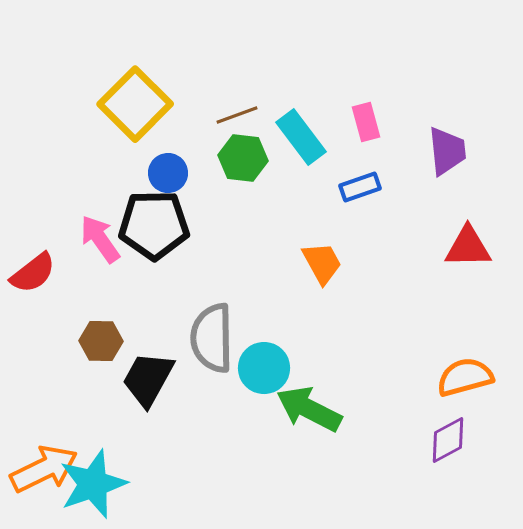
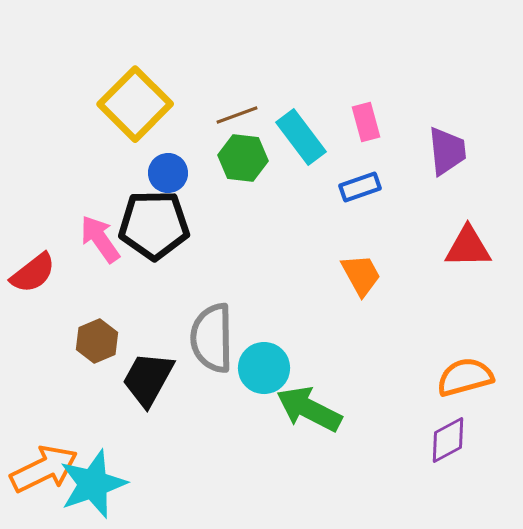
orange trapezoid: moved 39 px right, 12 px down
brown hexagon: moved 4 px left; rotated 24 degrees counterclockwise
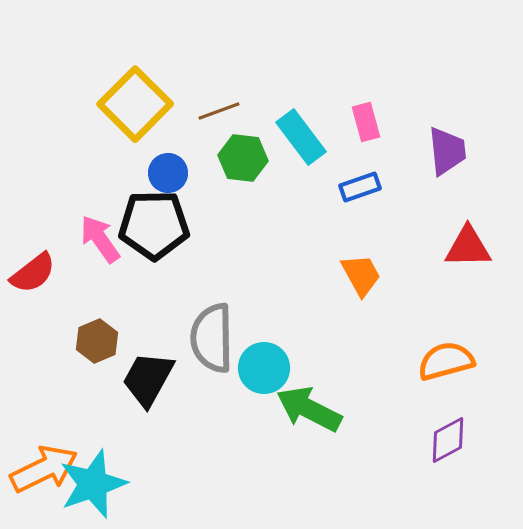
brown line: moved 18 px left, 4 px up
orange semicircle: moved 19 px left, 16 px up
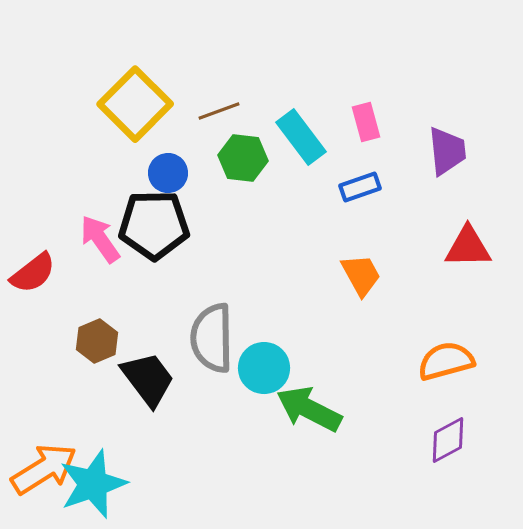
black trapezoid: rotated 114 degrees clockwise
orange arrow: rotated 6 degrees counterclockwise
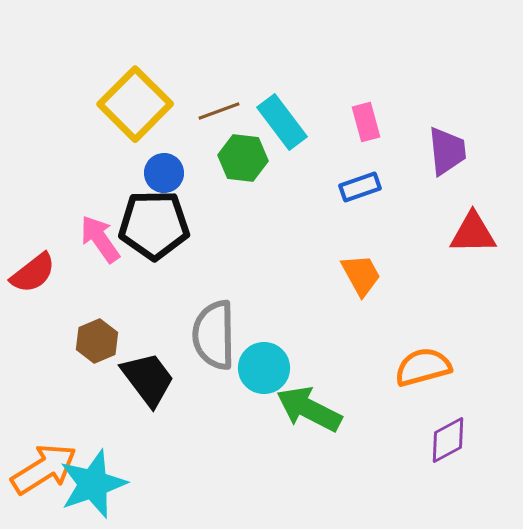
cyan rectangle: moved 19 px left, 15 px up
blue circle: moved 4 px left
red triangle: moved 5 px right, 14 px up
gray semicircle: moved 2 px right, 3 px up
orange semicircle: moved 23 px left, 6 px down
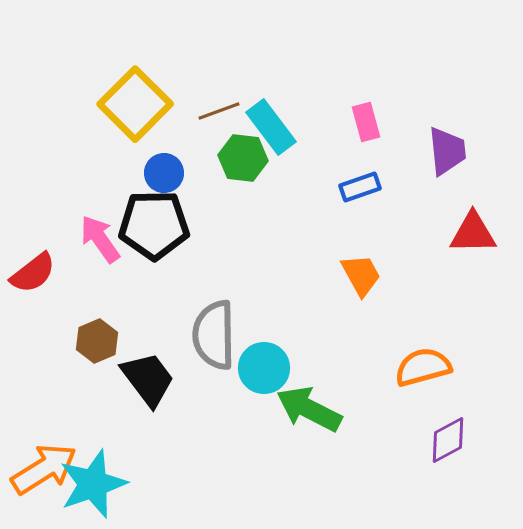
cyan rectangle: moved 11 px left, 5 px down
